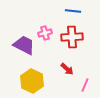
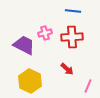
yellow hexagon: moved 2 px left
pink line: moved 3 px right, 1 px down
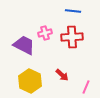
red arrow: moved 5 px left, 6 px down
pink line: moved 2 px left, 1 px down
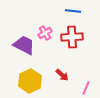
pink cross: rotated 16 degrees counterclockwise
yellow hexagon: rotated 10 degrees clockwise
pink line: moved 1 px down
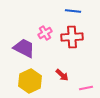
purple trapezoid: moved 3 px down
pink line: rotated 56 degrees clockwise
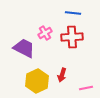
blue line: moved 2 px down
red arrow: rotated 64 degrees clockwise
yellow hexagon: moved 7 px right
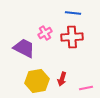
red arrow: moved 4 px down
yellow hexagon: rotated 15 degrees clockwise
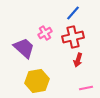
blue line: rotated 56 degrees counterclockwise
red cross: moved 1 px right; rotated 10 degrees counterclockwise
purple trapezoid: rotated 15 degrees clockwise
red arrow: moved 16 px right, 19 px up
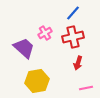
red arrow: moved 3 px down
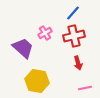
red cross: moved 1 px right, 1 px up
purple trapezoid: moved 1 px left
red arrow: rotated 32 degrees counterclockwise
yellow hexagon: rotated 20 degrees clockwise
pink line: moved 1 px left
